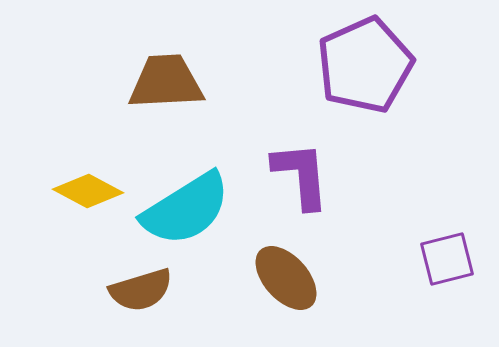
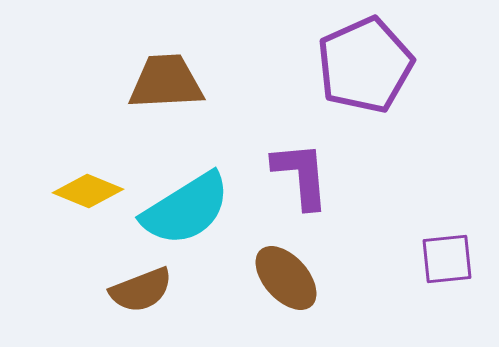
yellow diamond: rotated 6 degrees counterclockwise
purple square: rotated 8 degrees clockwise
brown semicircle: rotated 4 degrees counterclockwise
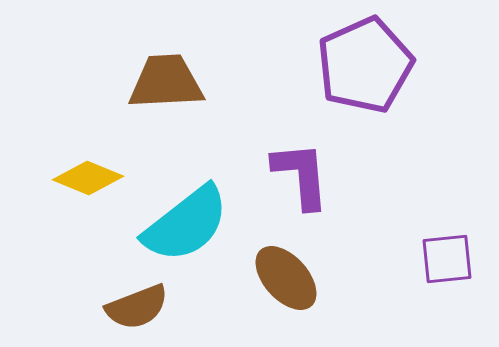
yellow diamond: moved 13 px up
cyan semicircle: moved 15 px down; rotated 6 degrees counterclockwise
brown semicircle: moved 4 px left, 17 px down
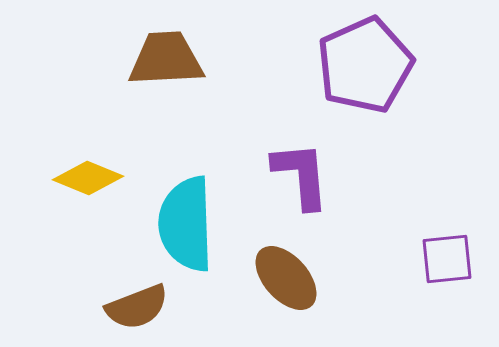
brown trapezoid: moved 23 px up
cyan semicircle: rotated 126 degrees clockwise
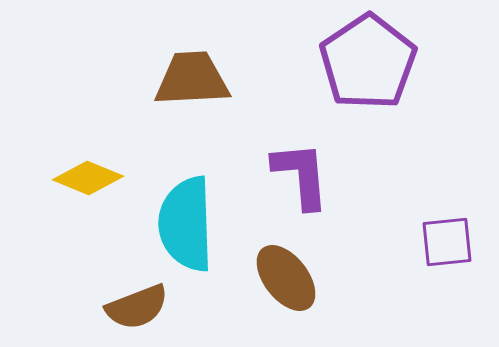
brown trapezoid: moved 26 px right, 20 px down
purple pentagon: moved 3 px right, 3 px up; rotated 10 degrees counterclockwise
purple square: moved 17 px up
brown ellipse: rotated 4 degrees clockwise
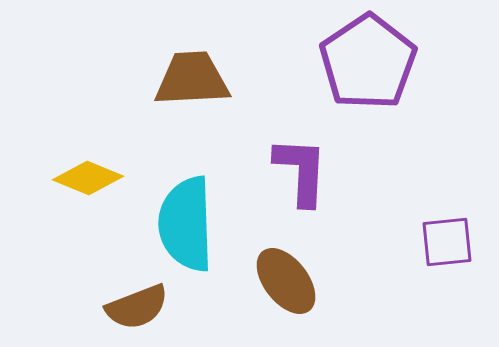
purple L-shape: moved 4 px up; rotated 8 degrees clockwise
brown ellipse: moved 3 px down
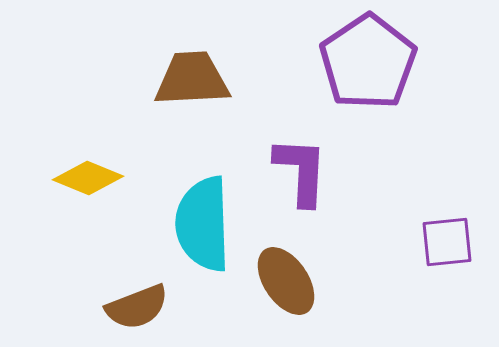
cyan semicircle: moved 17 px right
brown ellipse: rotated 4 degrees clockwise
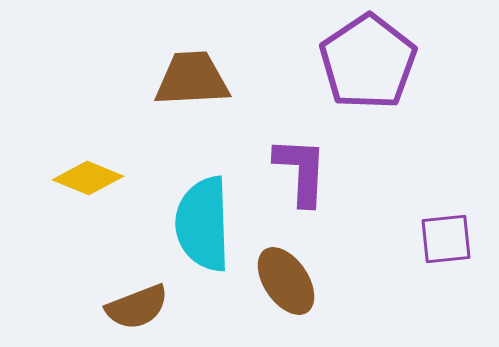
purple square: moved 1 px left, 3 px up
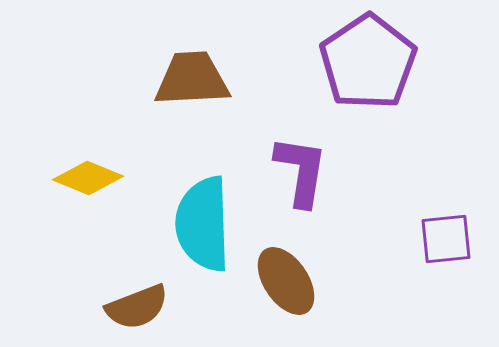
purple L-shape: rotated 6 degrees clockwise
